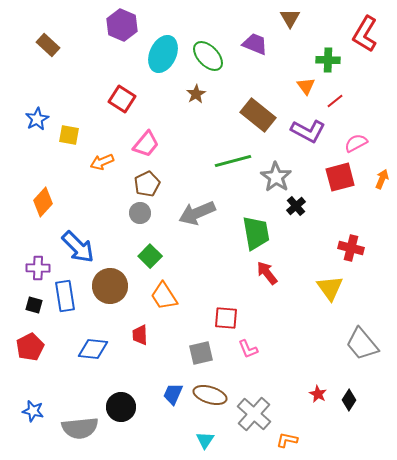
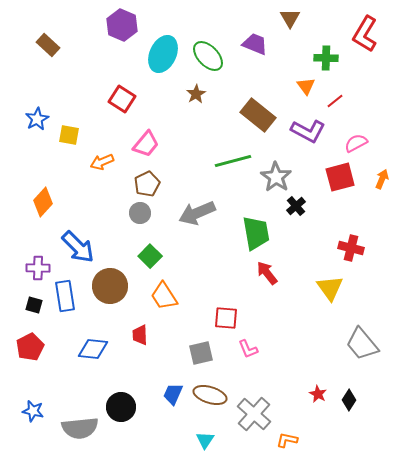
green cross at (328, 60): moved 2 px left, 2 px up
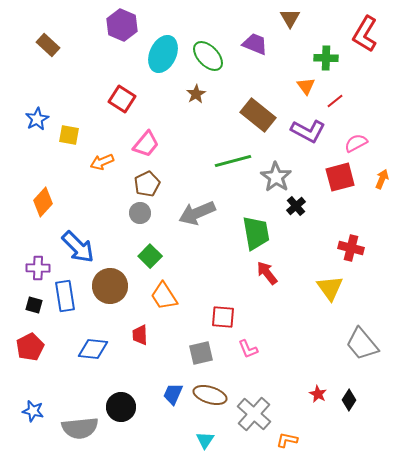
red square at (226, 318): moved 3 px left, 1 px up
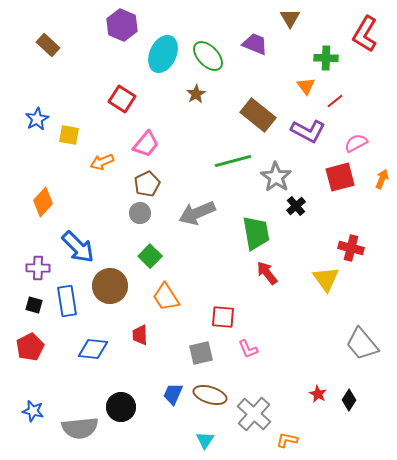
yellow triangle at (330, 288): moved 4 px left, 9 px up
blue rectangle at (65, 296): moved 2 px right, 5 px down
orange trapezoid at (164, 296): moved 2 px right, 1 px down
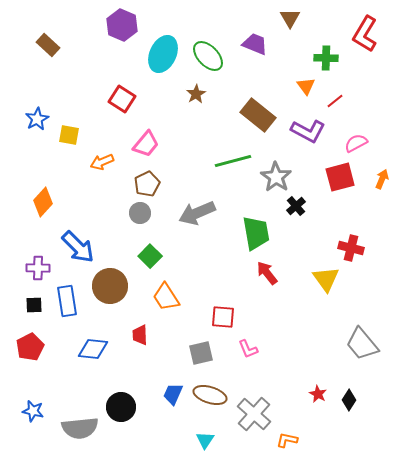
black square at (34, 305): rotated 18 degrees counterclockwise
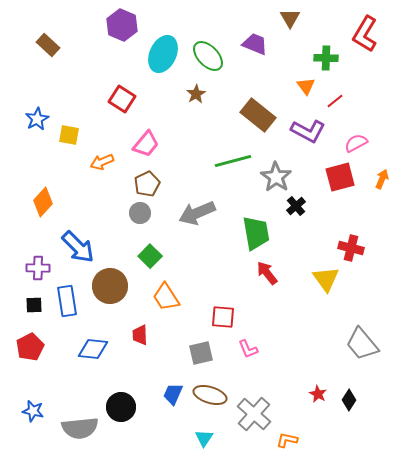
cyan triangle at (205, 440): moved 1 px left, 2 px up
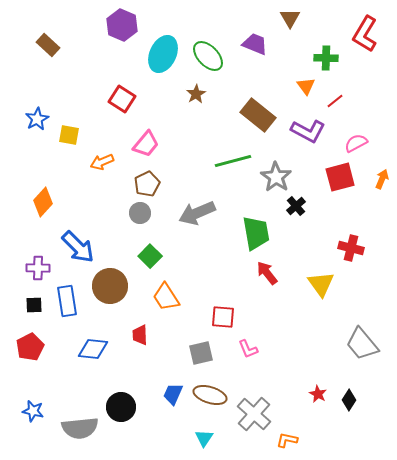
yellow triangle at (326, 279): moved 5 px left, 5 px down
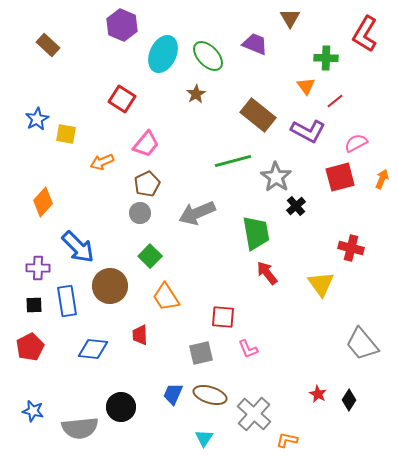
yellow square at (69, 135): moved 3 px left, 1 px up
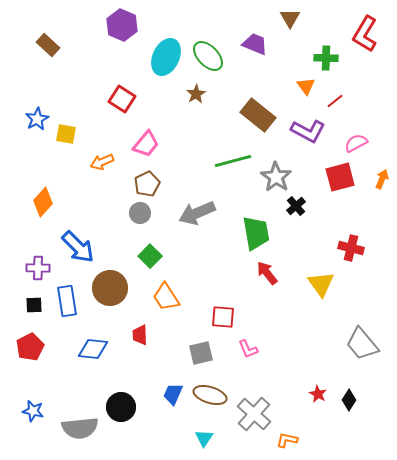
cyan ellipse at (163, 54): moved 3 px right, 3 px down
brown circle at (110, 286): moved 2 px down
